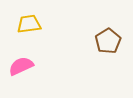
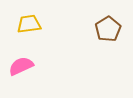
brown pentagon: moved 12 px up
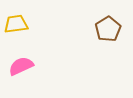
yellow trapezoid: moved 13 px left
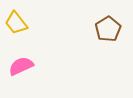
yellow trapezoid: moved 1 px up; rotated 120 degrees counterclockwise
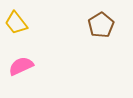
brown pentagon: moved 7 px left, 4 px up
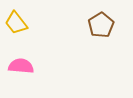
pink semicircle: rotated 30 degrees clockwise
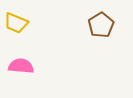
yellow trapezoid: rotated 30 degrees counterclockwise
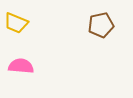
brown pentagon: rotated 20 degrees clockwise
